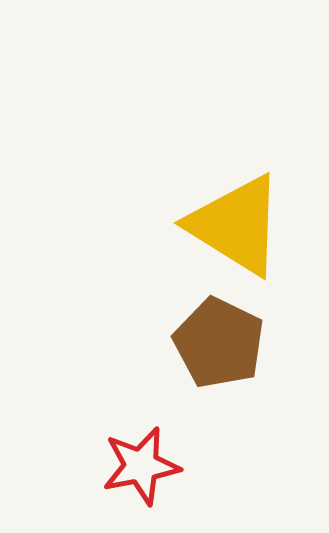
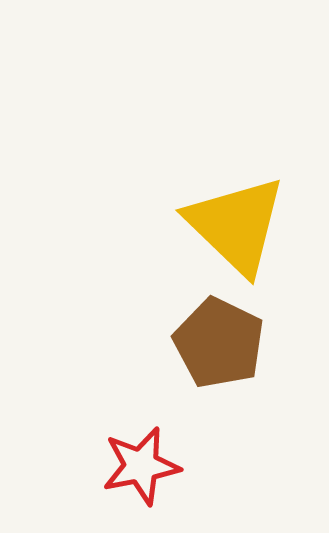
yellow triangle: rotated 12 degrees clockwise
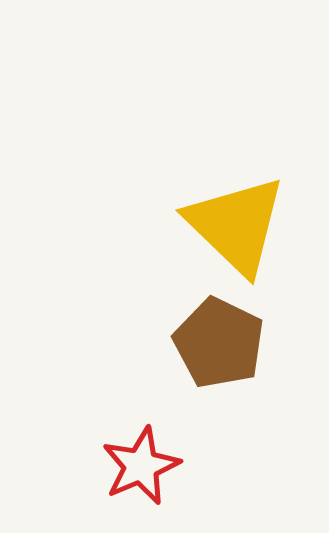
red star: rotated 12 degrees counterclockwise
